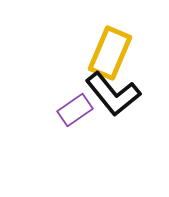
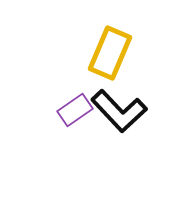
black L-shape: moved 6 px right, 17 px down; rotated 4 degrees counterclockwise
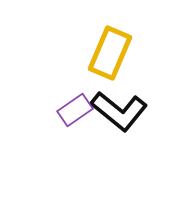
black L-shape: rotated 8 degrees counterclockwise
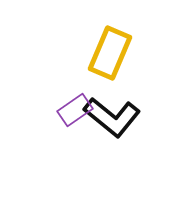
black L-shape: moved 7 px left, 6 px down
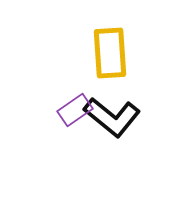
yellow rectangle: rotated 27 degrees counterclockwise
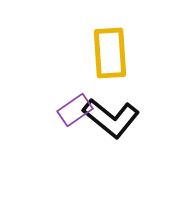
black L-shape: moved 1 px left, 1 px down
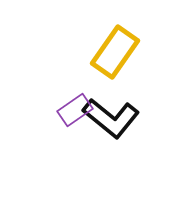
yellow rectangle: moved 5 px right, 1 px up; rotated 39 degrees clockwise
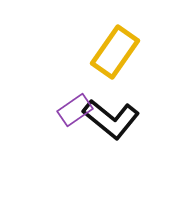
black L-shape: moved 1 px down
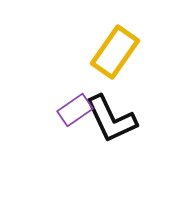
black L-shape: rotated 26 degrees clockwise
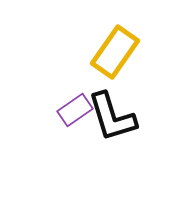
black L-shape: moved 1 px right, 2 px up; rotated 8 degrees clockwise
